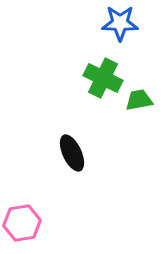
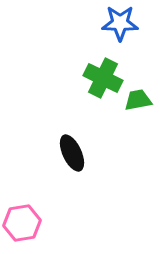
green trapezoid: moved 1 px left
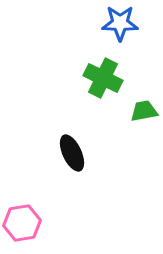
green trapezoid: moved 6 px right, 11 px down
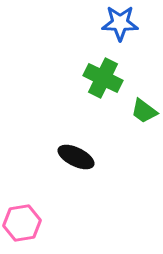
green trapezoid: rotated 132 degrees counterclockwise
black ellipse: moved 4 px right, 4 px down; rotated 39 degrees counterclockwise
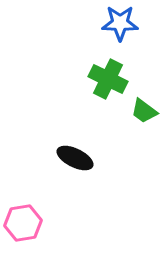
green cross: moved 5 px right, 1 px down
black ellipse: moved 1 px left, 1 px down
pink hexagon: moved 1 px right
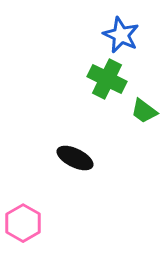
blue star: moved 1 px right, 12 px down; rotated 24 degrees clockwise
green cross: moved 1 px left
pink hexagon: rotated 21 degrees counterclockwise
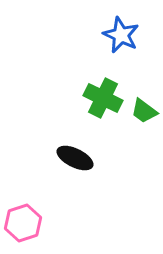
green cross: moved 4 px left, 19 px down
pink hexagon: rotated 12 degrees clockwise
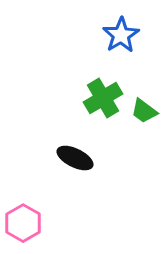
blue star: rotated 15 degrees clockwise
green cross: rotated 33 degrees clockwise
pink hexagon: rotated 12 degrees counterclockwise
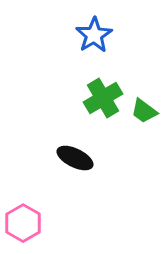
blue star: moved 27 px left
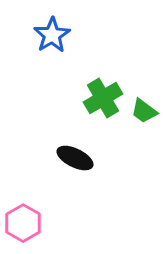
blue star: moved 42 px left
